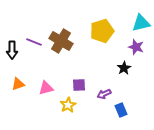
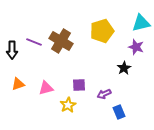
blue rectangle: moved 2 px left, 2 px down
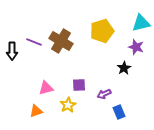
black arrow: moved 1 px down
orange triangle: moved 18 px right, 27 px down
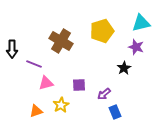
purple line: moved 22 px down
black arrow: moved 2 px up
pink triangle: moved 5 px up
purple arrow: rotated 16 degrees counterclockwise
yellow star: moved 7 px left
blue rectangle: moved 4 px left
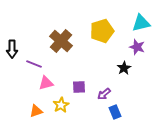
brown cross: rotated 10 degrees clockwise
purple star: moved 1 px right
purple square: moved 2 px down
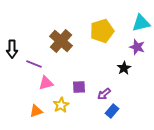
blue rectangle: moved 3 px left, 1 px up; rotated 64 degrees clockwise
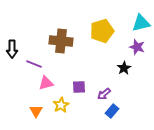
brown cross: rotated 35 degrees counterclockwise
orange triangle: rotated 40 degrees counterclockwise
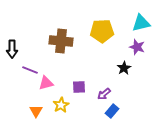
yellow pentagon: rotated 15 degrees clockwise
purple line: moved 4 px left, 6 px down
